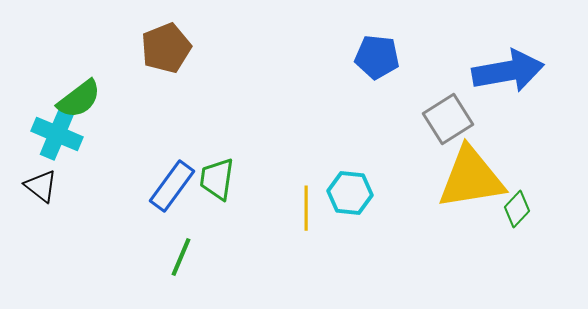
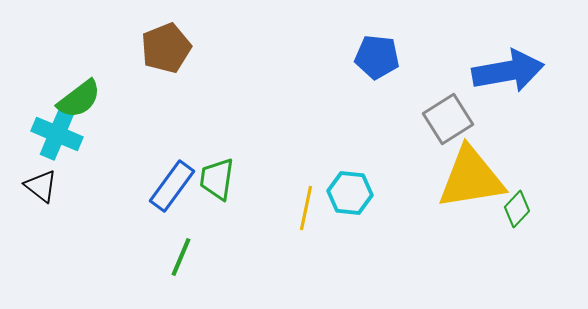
yellow line: rotated 12 degrees clockwise
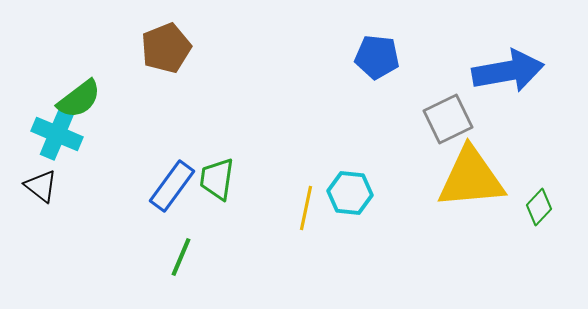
gray square: rotated 6 degrees clockwise
yellow triangle: rotated 4 degrees clockwise
green diamond: moved 22 px right, 2 px up
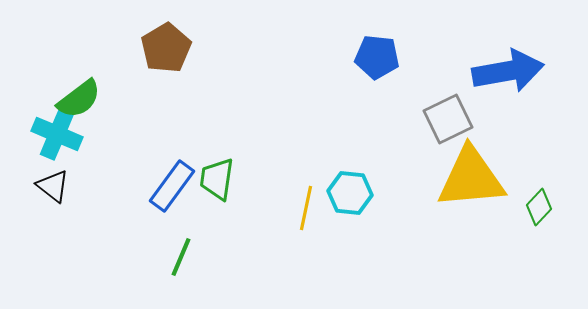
brown pentagon: rotated 9 degrees counterclockwise
black triangle: moved 12 px right
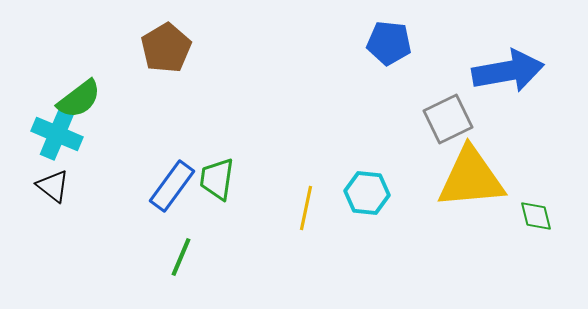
blue pentagon: moved 12 px right, 14 px up
cyan hexagon: moved 17 px right
green diamond: moved 3 px left, 9 px down; rotated 57 degrees counterclockwise
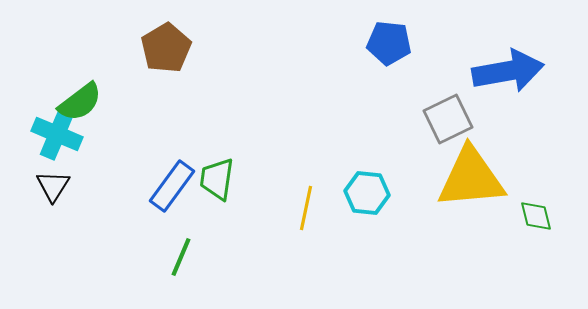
green semicircle: moved 1 px right, 3 px down
black triangle: rotated 24 degrees clockwise
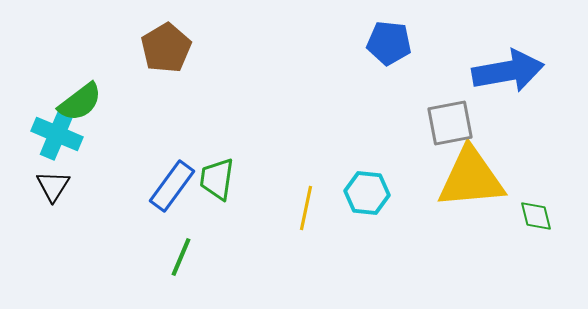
gray square: moved 2 px right, 4 px down; rotated 15 degrees clockwise
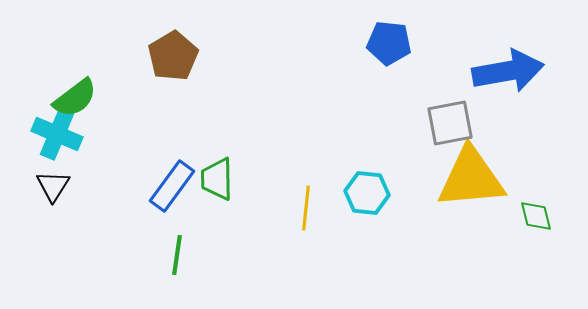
brown pentagon: moved 7 px right, 8 px down
green semicircle: moved 5 px left, 4 px up
green trapezoid: rotated 9 degrees counterclockwise
yellow line: rotated 6 degrees counterclockwise
green line: moved 4 px left, 2 px up; rotated 15 degrees counterclockwise
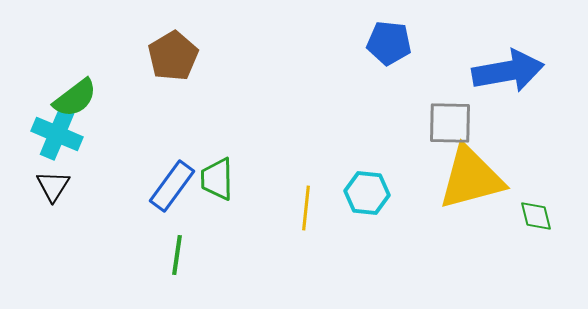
gray square: rotated 12 degrees clockwise
yellow triangle: rotated 10 degrees counterclockwise
